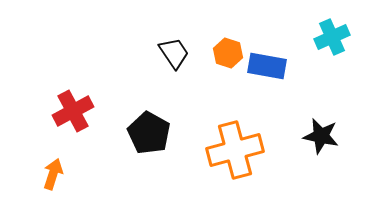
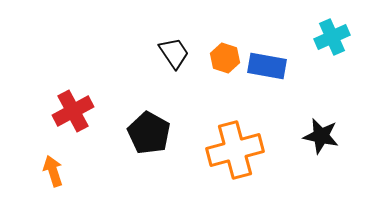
orange hexagon: moved 3 px left, 5 px down
orange arrow: moved 3 px up; rotated 36 degrees counterclockwise
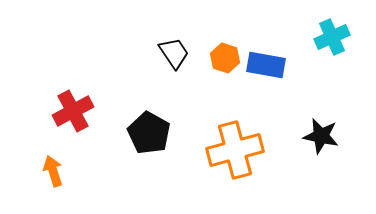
blue rectangle: moved 1 px left, 1 px up
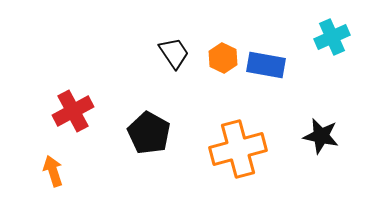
orange hexagon: moved 2 px left; rotated 8 degrees clockwise
orange cross: moved 3 px right, 1 px up
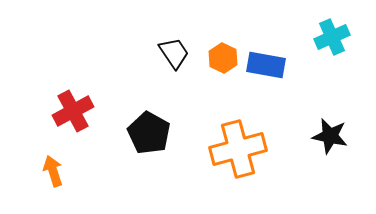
black star: moved 9 px right
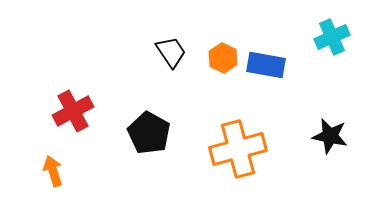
black trapezoid: moved 3 px left, 1 px up
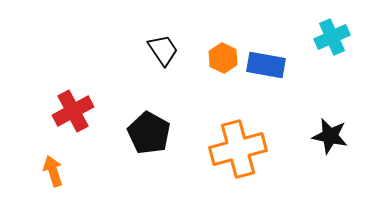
black trapezoid: moved 8 px left, 2 px up
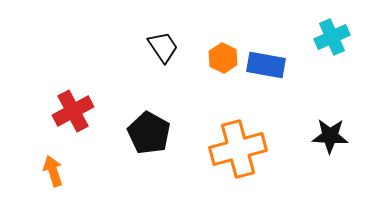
black trapezoid: moved 3 px up
black star: rotated 9 degrees counterclockwise
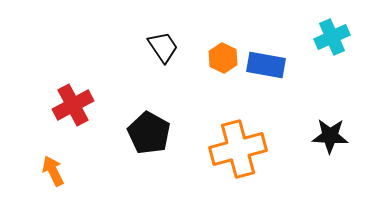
red cross: moved 6 px up
orange arrow: rotated 8 degrees counterclockwise
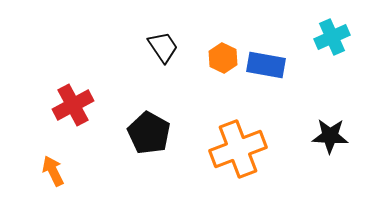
orange cross: rotated 6 degrees counterclockwise
